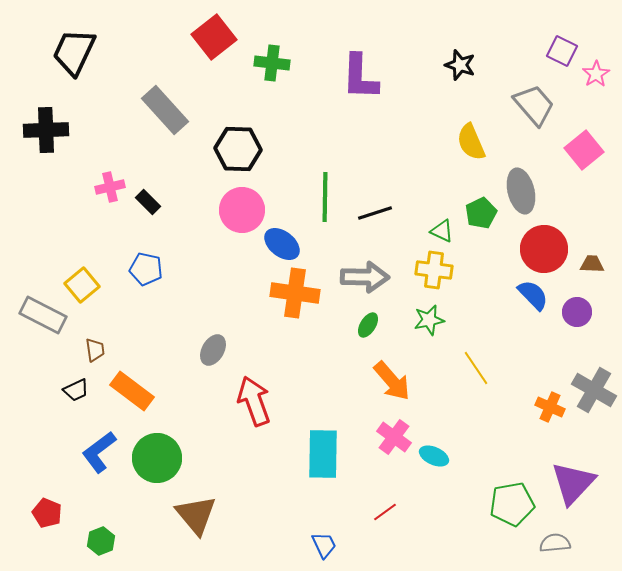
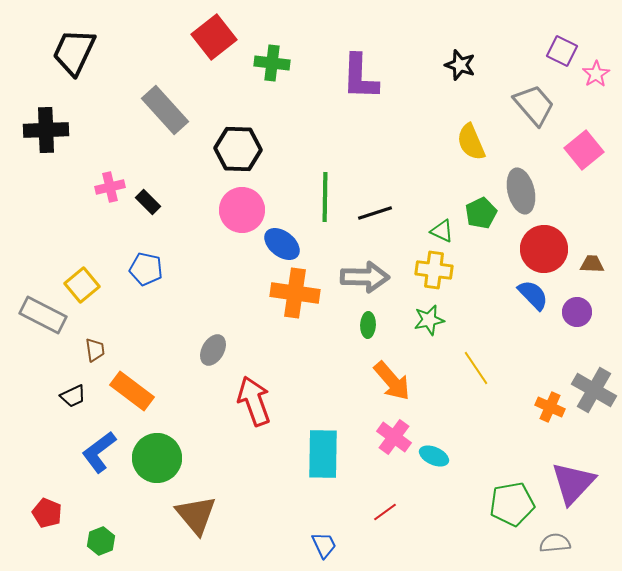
green ellipse at (368, 325): rotated 30 degrees counterclockwise
black trapezoid at (76, 390): moved 3 px left, 6 px down
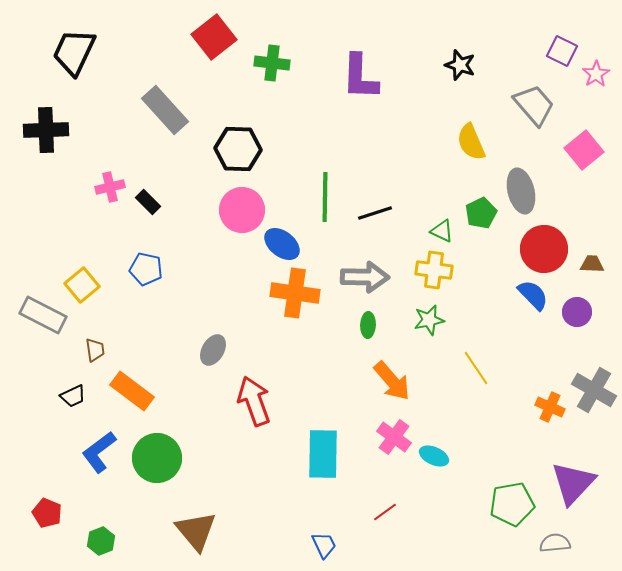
brown triangle at (196, 515): moved 16 px down
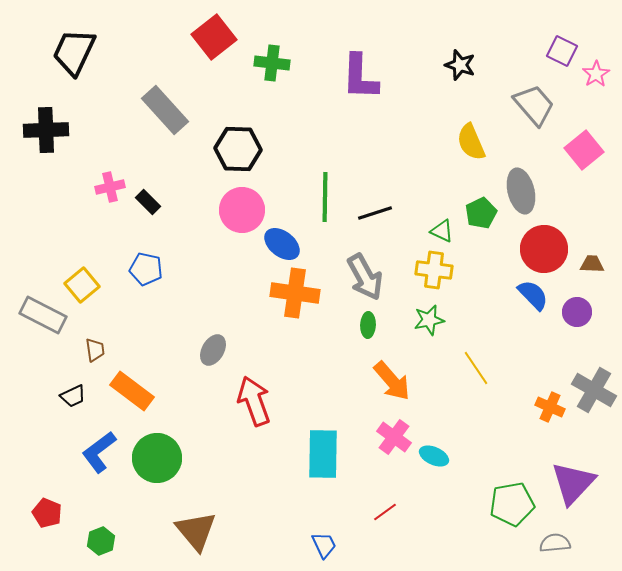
gray arrow at (365, 277): rotated 60 degrees clockwise
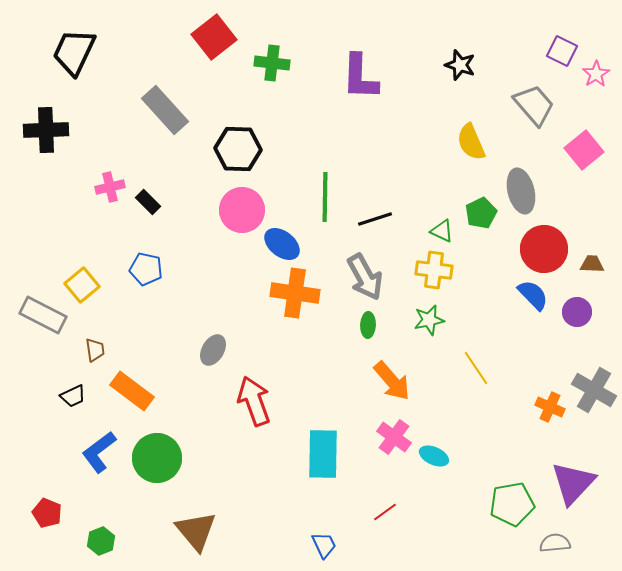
black line at (375, 213): moved 6 px down
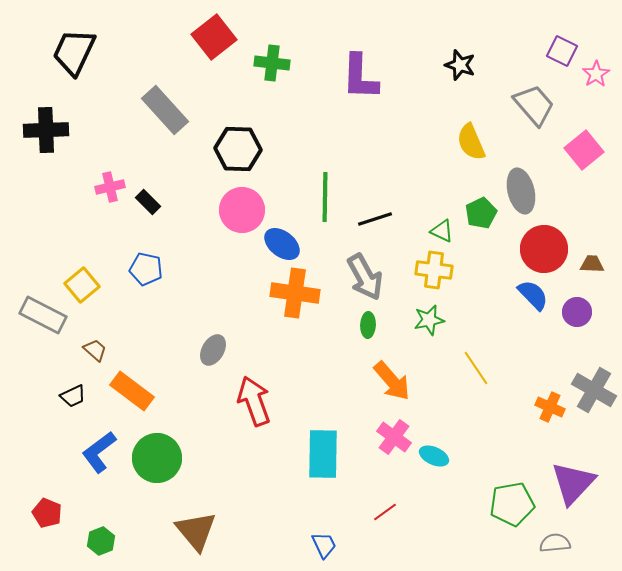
brown trapezoid at (95, 350): rotated 40 degrees counterclockwise
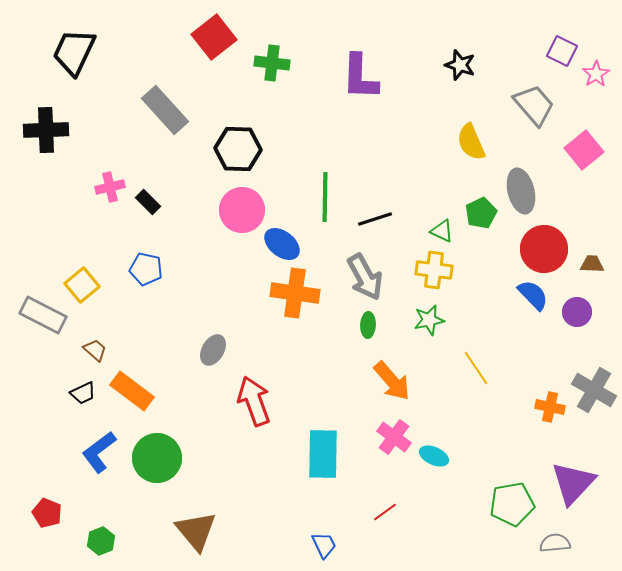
black trapezoid at (73, 396): moved 10 px right, 3 px up
orange cross at (550, 407): rotated 12 degrees counterclockwise
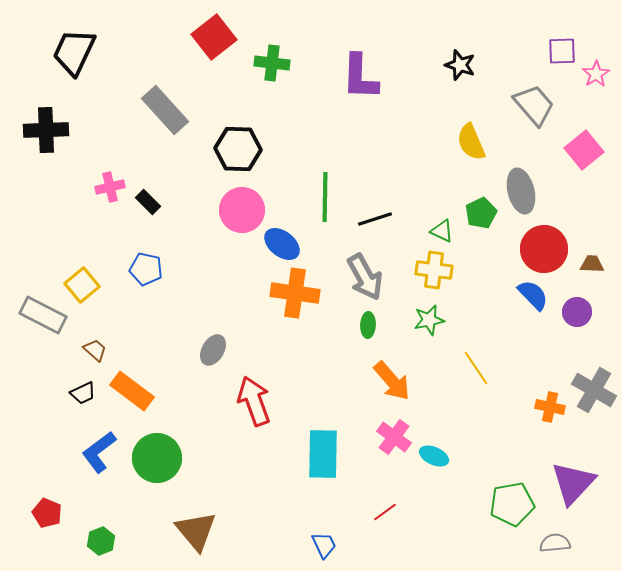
purple square at (562, 51): rotated 28 degrees counterclockwise
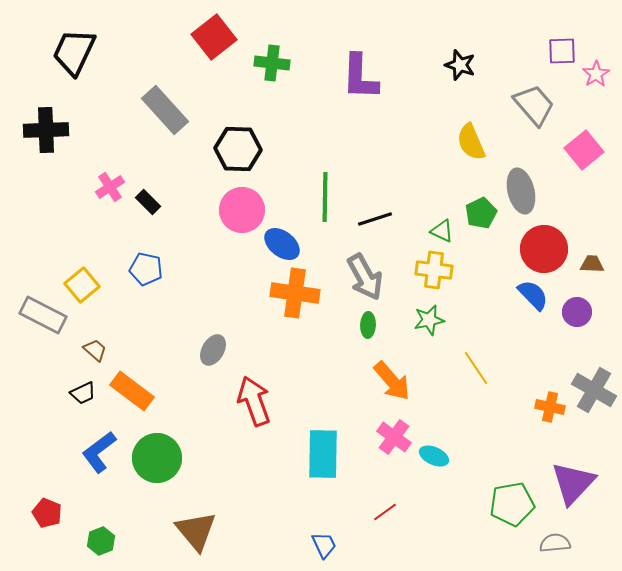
pink cross at (110, 187): rotated 20 degrees counterclockwise
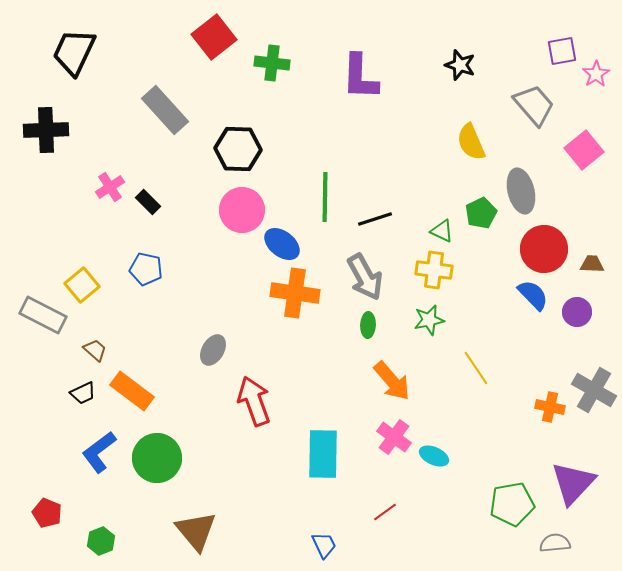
purple square at (562, 51): rotated 8 degrees counterclockwise
